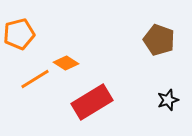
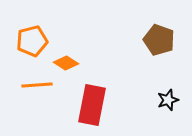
orange pentagon: moved 13 px right, 7 px down
orange line: moved 2 px right, 6 px down; rotated 28 degrees clockwise
red rectangle: moved 3 px down; rotated 48 degrees counterclockwise
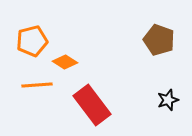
orange diamond: moved 1 px left, 1 px up
red rectangle: rotated 48 degrees counterclockwise
